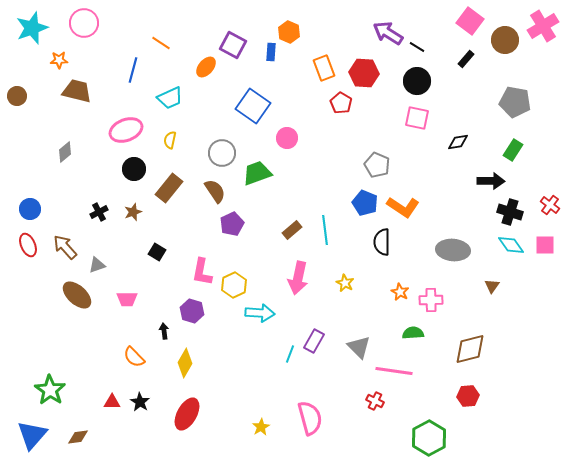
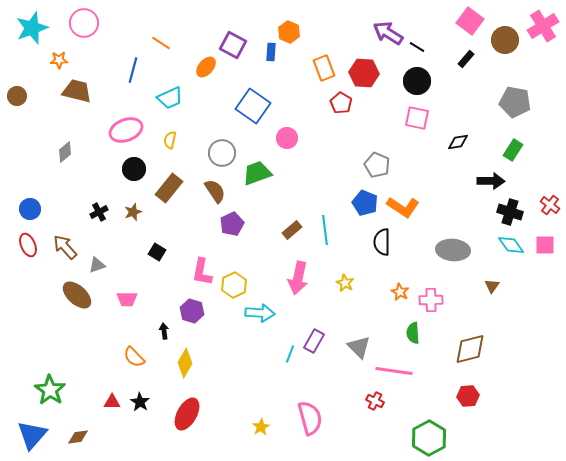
green semicircle at (413, 333): rotated 90 degrees counterclockwise
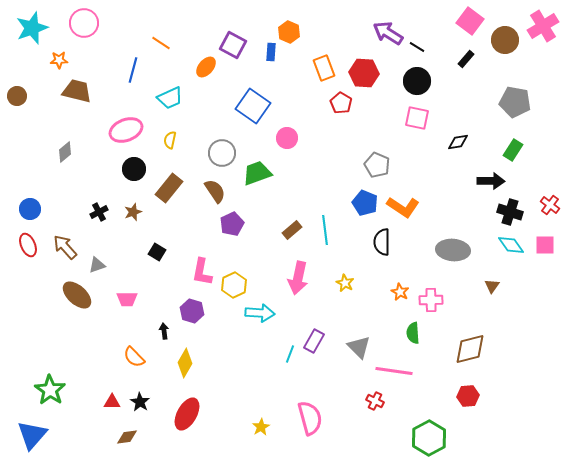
brown diamond at (78, 437): moved 49 px right
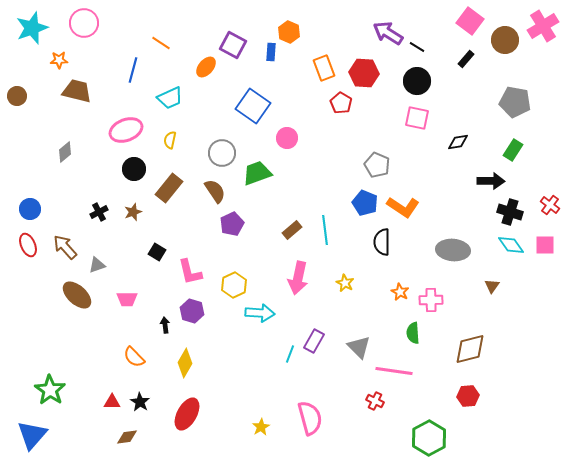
pink L-shape at (202, 272): moved 12 px left; rotated 24 degrees counterclockwise
black arrow at (164, 331): moved 1 px right, 6 px up
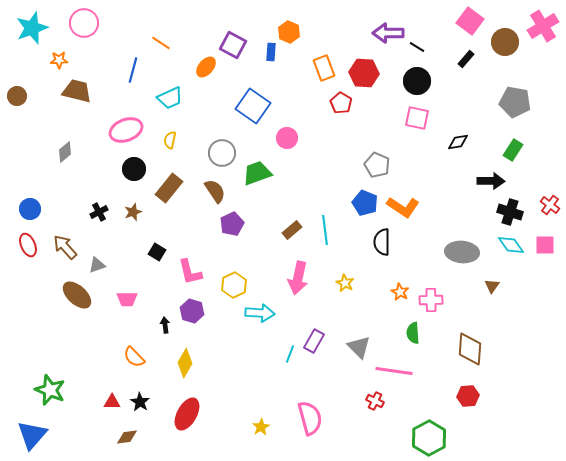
purple arrow at (388, 33): rotated 32 degrees counterclockwise
brown circle at (505, 40): moved 2 px down
gray ellipse at (453, 250): moved 9 px right, 2 px down
brown diamond at (470, 349): rotated 72 degrees counterclockwise
green star at (50, 390): rotated 12 degrees counterclockwise
